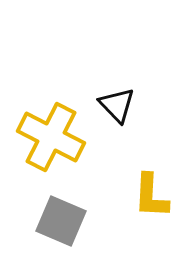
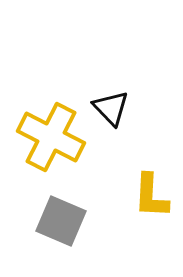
black triangle: moved 6 px left, 3 px down
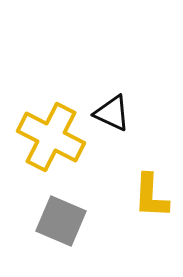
black triangle: moved 1 px right, 5 px down; rotated 21 degrees counterclockwise
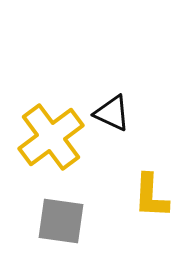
yellow cross: rotated 26 degrees clockwise
gray square: rotated 15 degrees counterclockwise
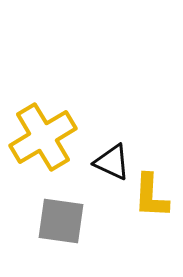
black triangle: moved 49 px down
yellow cross: moved 8 px left; rotated 6 degrees clockwise
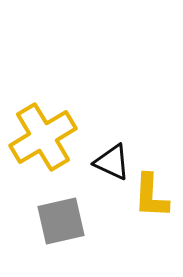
gray square: rotated 21 degrees counterclockwise
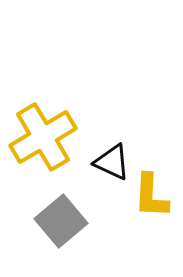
gray square: rotated 27 degrees counterclockwise
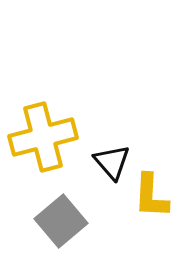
yellow cross: rotated 16 degrees clockwise
black triangle: rotated 24 degrees clockwise
